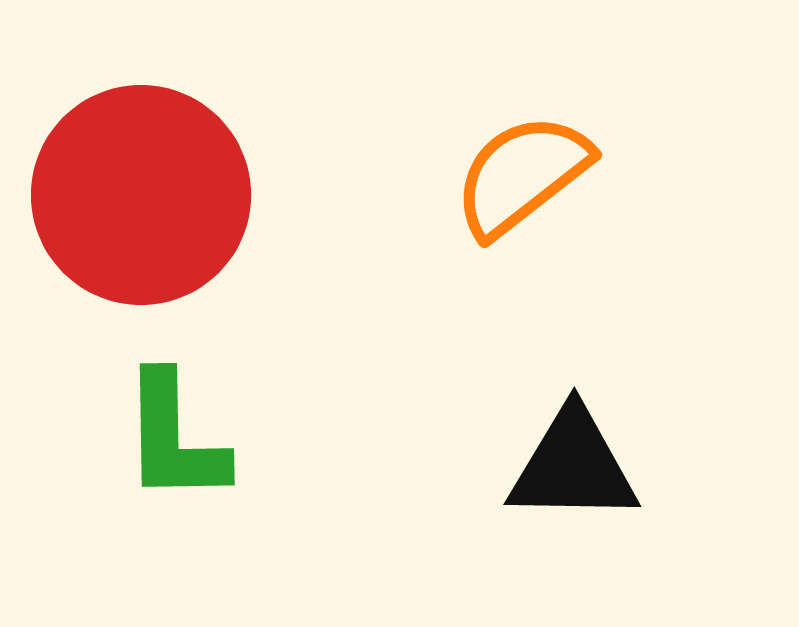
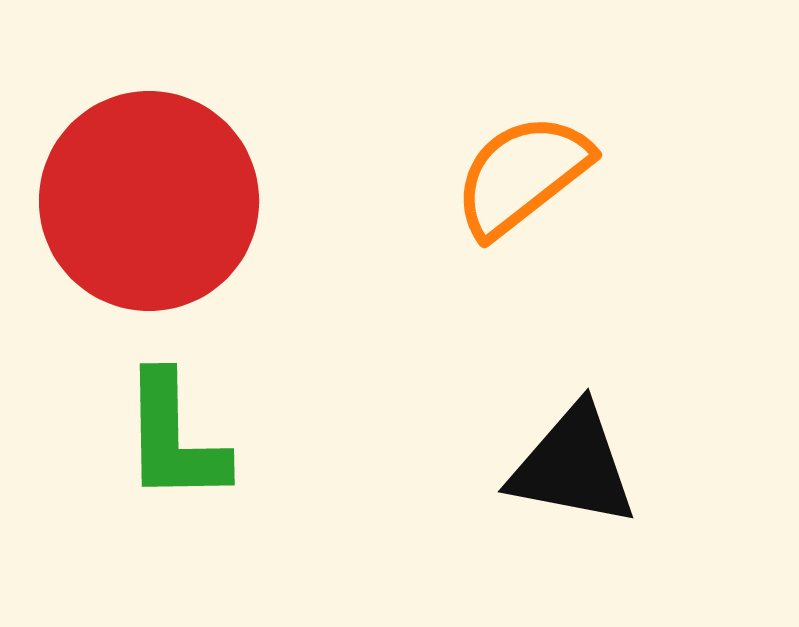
red circle: moved 8 px right, 6 px down
black triangle: rotated 10 degrees clockwise
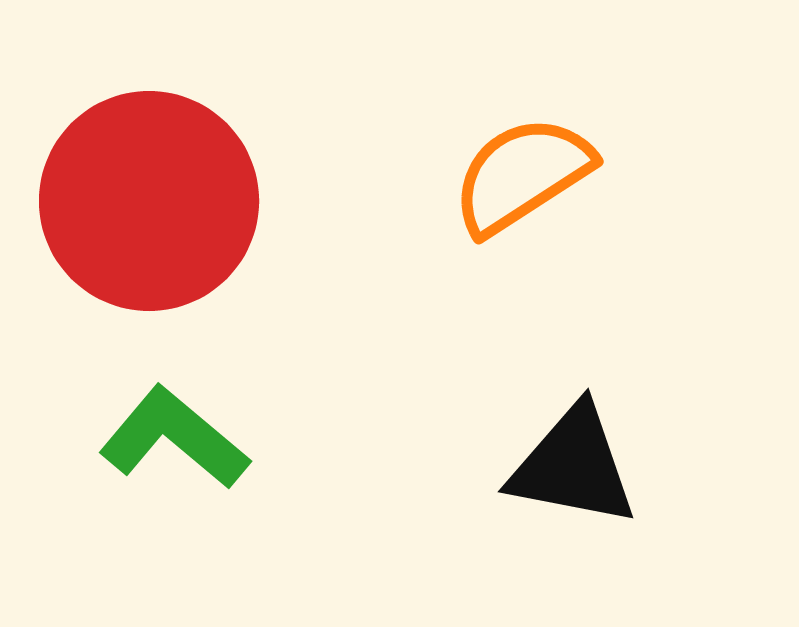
orange semicircle: rotated 5 degrees clockwise
green L-shape: rotated 131 degrees clockwise
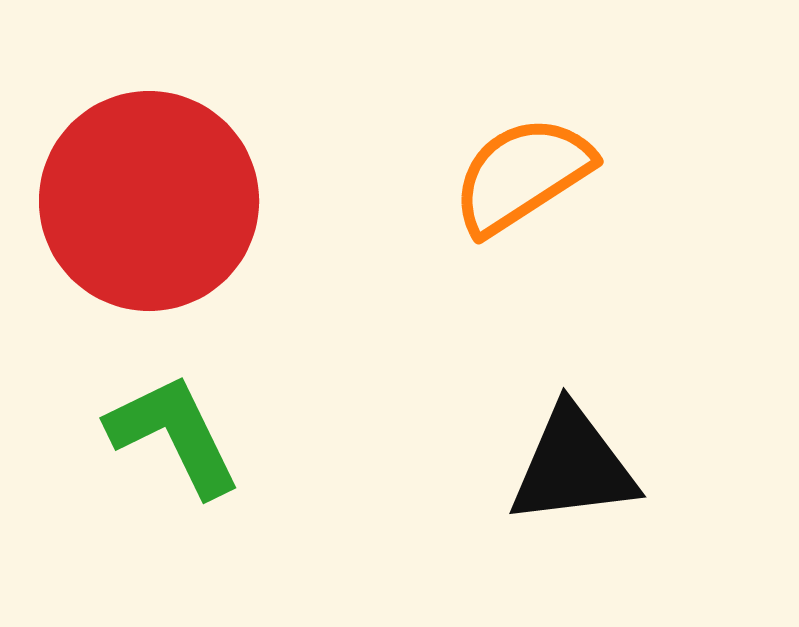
green L-shape: moved 3 px up; rotated 24 degrees clockwise
black triangle: rotated 18 degrees counterclockwise
